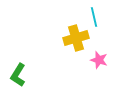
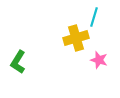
cyan line: rotated 30 degrees clockwise
green L-shape: moved 13 px up
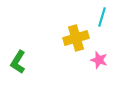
cyan line: moved 8 px right
